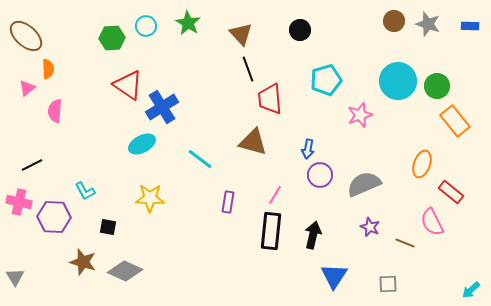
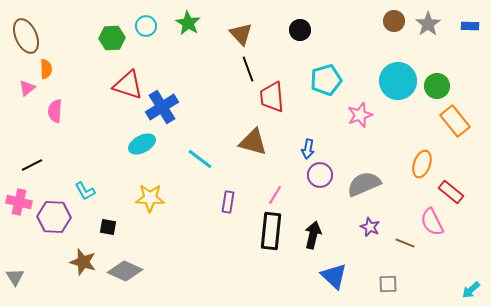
gray star at (428, 24): rotated 20 degrees clockwise
brown ellipse at (26, 36): rotated 24 degrees clockwise
orange semicircle at (48, 69): moved 2 px left
red triangle at (128, 85): rotated 16 degrees counterclockwise
red trapezoid at (270, 99): moved 2 px right, 2 px up
blue triangle at (334, 276): rotated 20 degrees counterclockwise
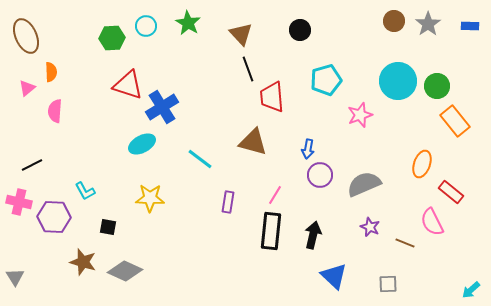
orange semicircle at (46, 69): moved 5 px right, 3 px down
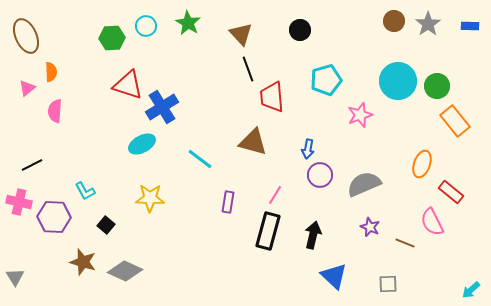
black square at (108, 227): moved 2 px left, 2 px up; rotated 30 degrees clockwise
black rectangle at (271, 231): moved 3 px left; rotated 9 degrees clockwise
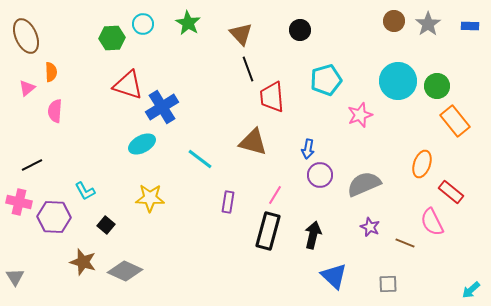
cyan circle at (146, 26): moved 3 px left, 2 px up
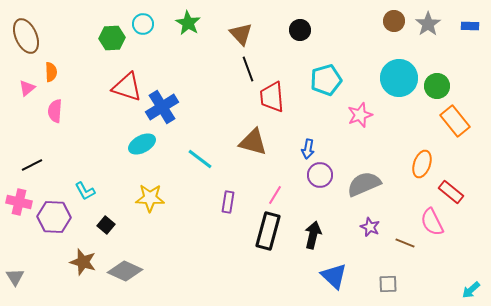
cyan circle at (398, 81): moved 1 px right, 3 px up
red triangle at (128, 85): moved 1 px left, 2 px down
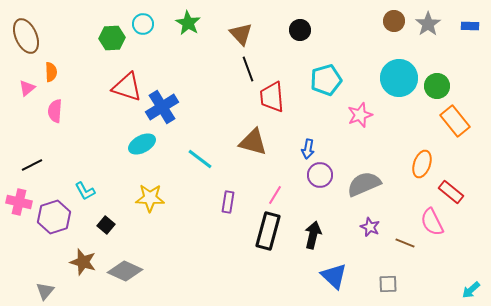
purple hexagon at (54, 217): rotated 20 degrees counterclockwise
gray triangle at (15, 277): moved 30 px right, 14 px down; rotated 12 degrees clockwise
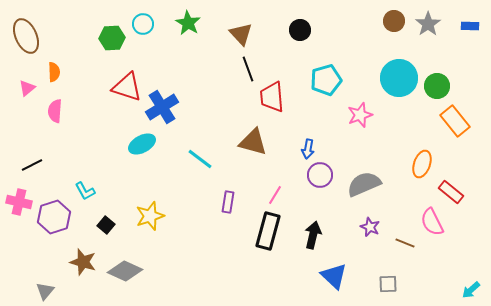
orange semicircle at (51, 72): moved 3 px right
yellow star at (150, 198): moved 18 px down; rotated 20 degrees counterclockwise
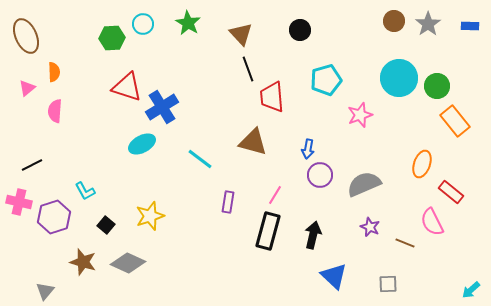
gray diamond at (125, 271): moved 3 px right, 8 px up
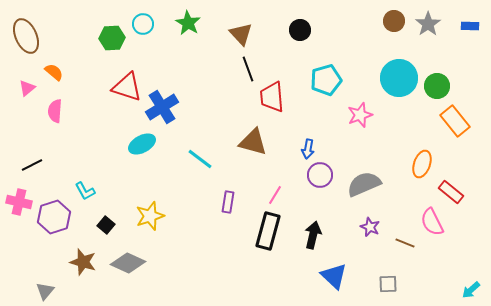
orange semicircle at (54, 72): rotated 48 degrees counterclockwise
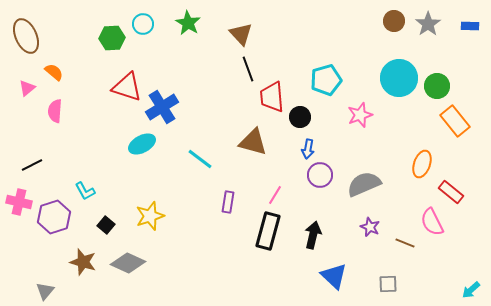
black circle at (300, 30): moved 87 px down
